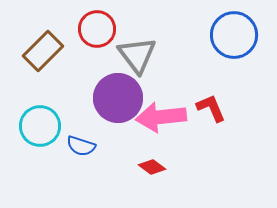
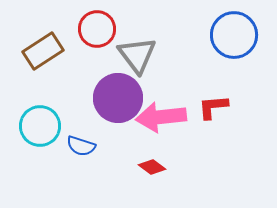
brown rectangle: rotated 12 degrees clockwise
red L-shape: moved 2 px right, 1 px up; rotated 72 degrees counterclockwise
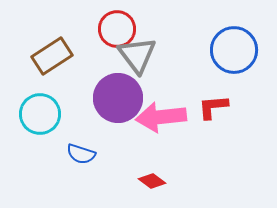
red circle: moved 20 px right
blue circle: moved 15 px down
brown rectangle: moved 9 px right, 5 px down
cyan circle: moved 12 px up
blue semicircle: moved 8 px down
red diamond: moved 14 px down
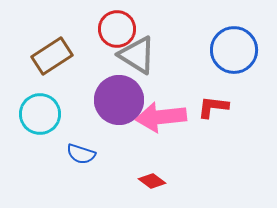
gray triangle: rotated 21 degrees counterclockwise
purple circle: moved 1 px right, 2 px down
red L-shape: rotated 12 degrees clockwise
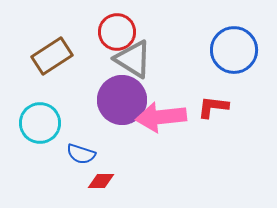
red circle: moved 3 px down
gray triangle: moved 4 px left, 4 px down
purple circle: moved 3 px right
cyan circle: moved 9 px down
red diamond: moved 51 px left; rotated 36 degrees counterclockwise
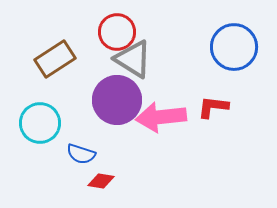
blue circle: moved 3 px up
brown rectangle: moved 3 px right, 3 px down
purple circle: moved 5 px left
red diamond: rotated 8 degrees clockwise
